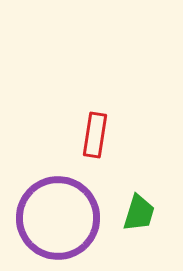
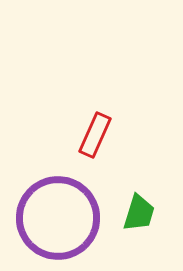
red rectangle: rotated 15 degrees clockwise
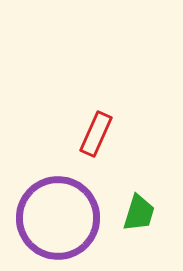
red rectangle: moved 1 px right, 1 px up
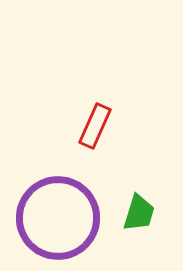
red rectangle: moved 1 px left, 8 px up
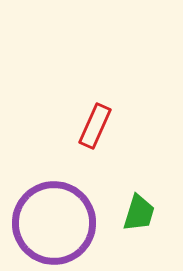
purple circle: moved 4 px left, 5 px down
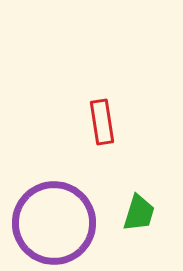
red rectangle: moved 7 px right, 4 px up; rotated 33 degrees counterclockwise
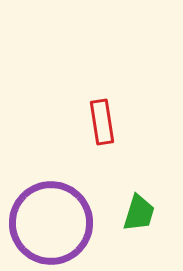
purple circle: moved 3 px left
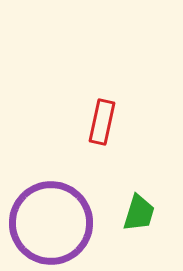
red rectangle: rotated 21 degrees clockwise
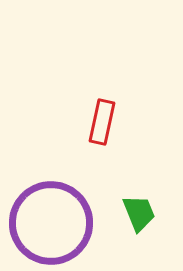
green trapezoid: rotated 39 degrees counterclockwise
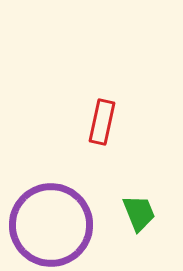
purple circle: moved 2 px down
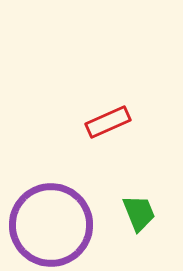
red rectangle: moved 6 px right; rotated 54 degrees clockwise
